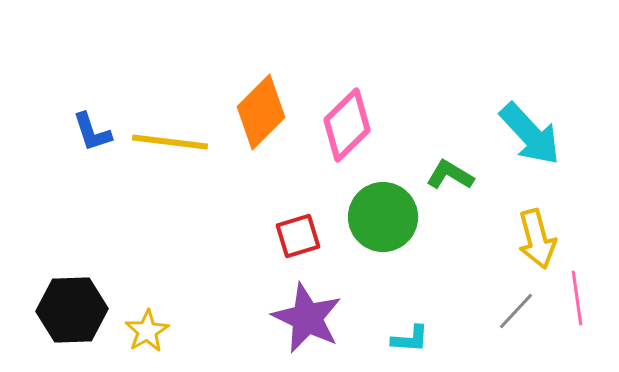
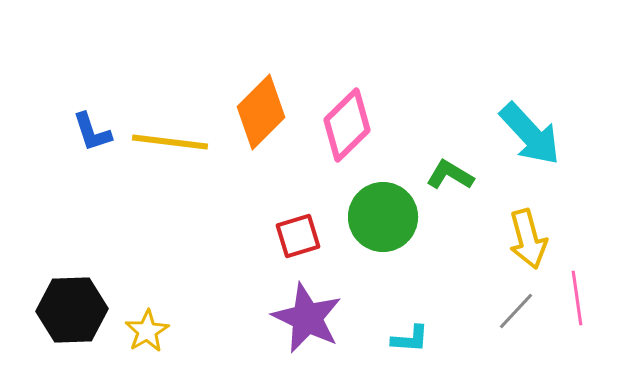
yellow arrow: moved 9 px left
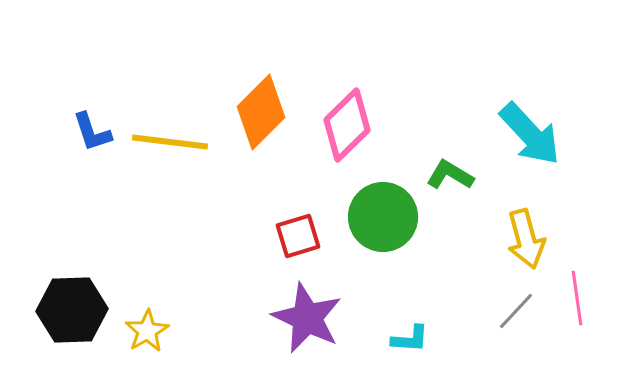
yellow arrow: moved 2 px left
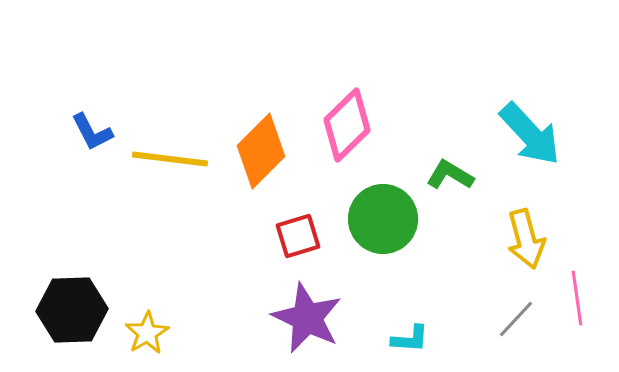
orange diamond: moved 39 px down
blue L-shape: rotated 9 degrees counterclockwise
yellow line: moved 17 px down
green circle: moved 2 px down
gray line: moved 8 px down
yellow star: moved 2 px down
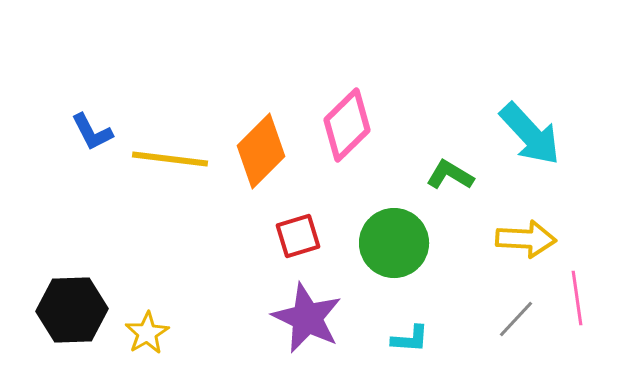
green circle: moved 11 px right, 24 px down
yellow arrow: rotated 72 degrees counterclockwise
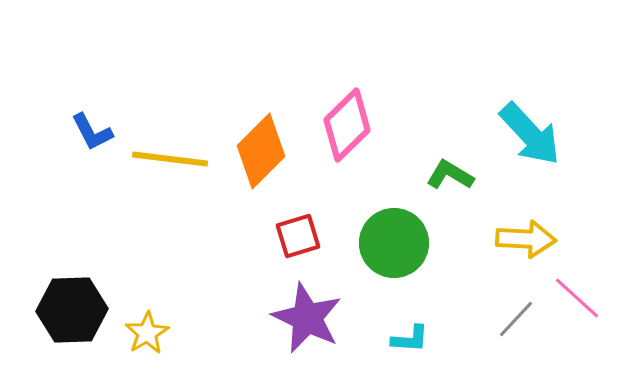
pink line: rotated 40 degrees counterclockwise
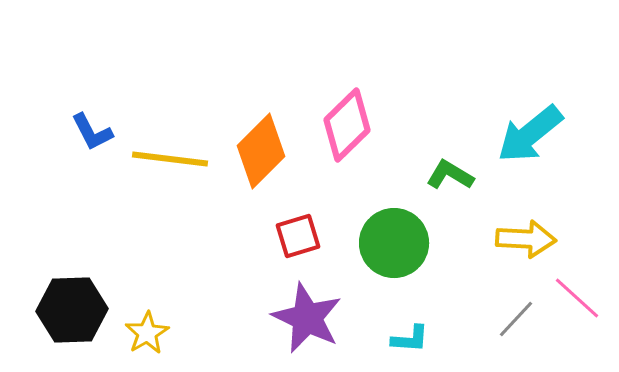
cyan arrow: rotated 94 degrees clockwise
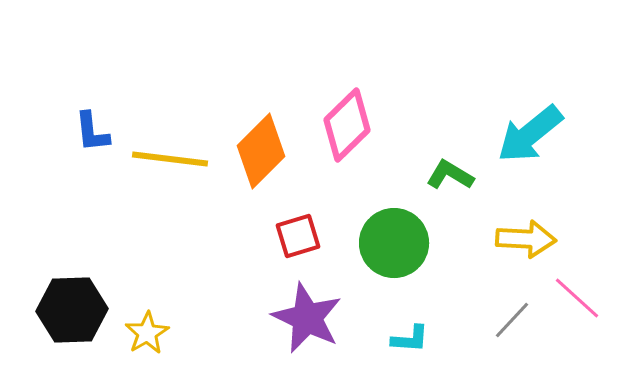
blue L-shape: rotated 21 degrees clockwise
gray line: moved 4 px left, 1 px down
